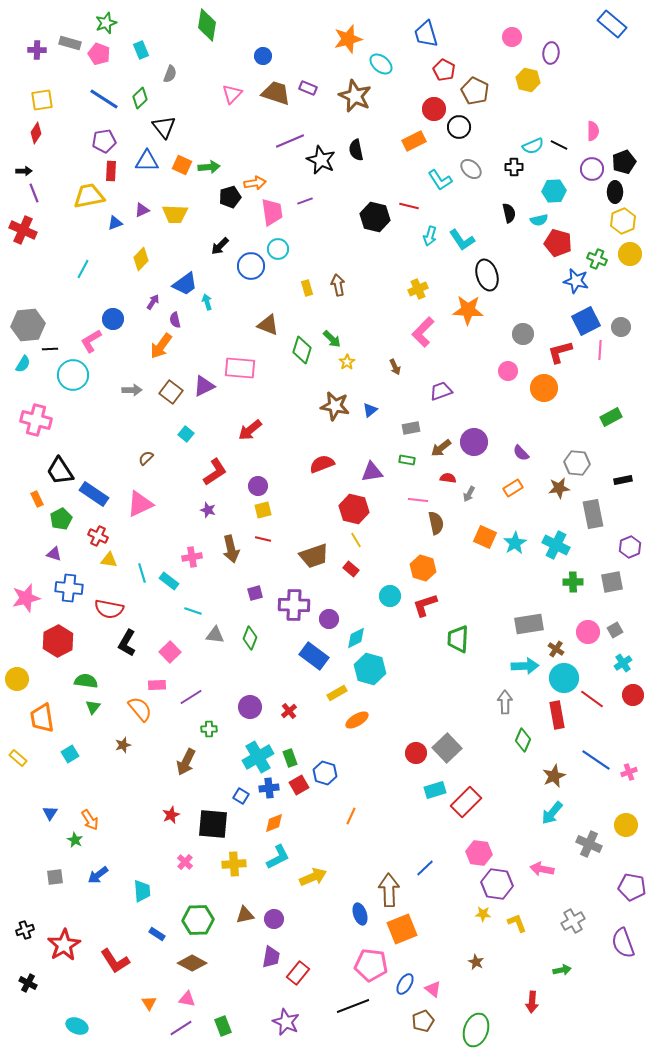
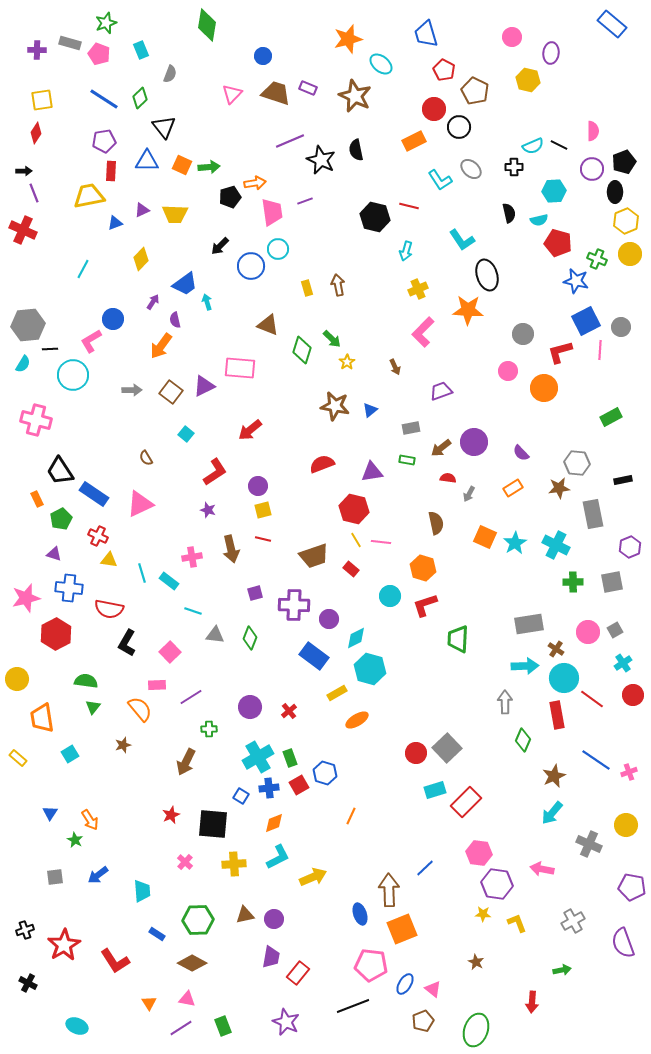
yellow hexagon at (623, 221): moved 3 px right
cyan arrow at (430, 236): moved 24 px left, 15 px down
brown semicircle at (146, 458): rotated 77 degrees counterclockwise
pink line at (418, 500): moved 37 px left, 42 px down
red hexagon at (58, 641): moved 2 px left, 7 px up
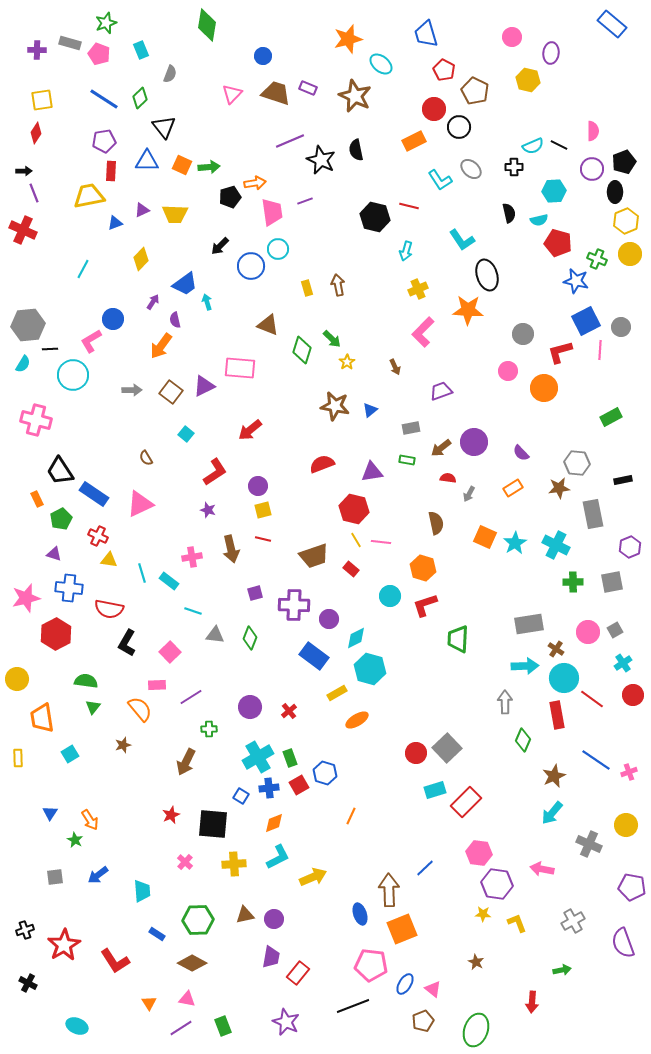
yellow rectangle at (18, 758): rotated 48 degrees clockwise
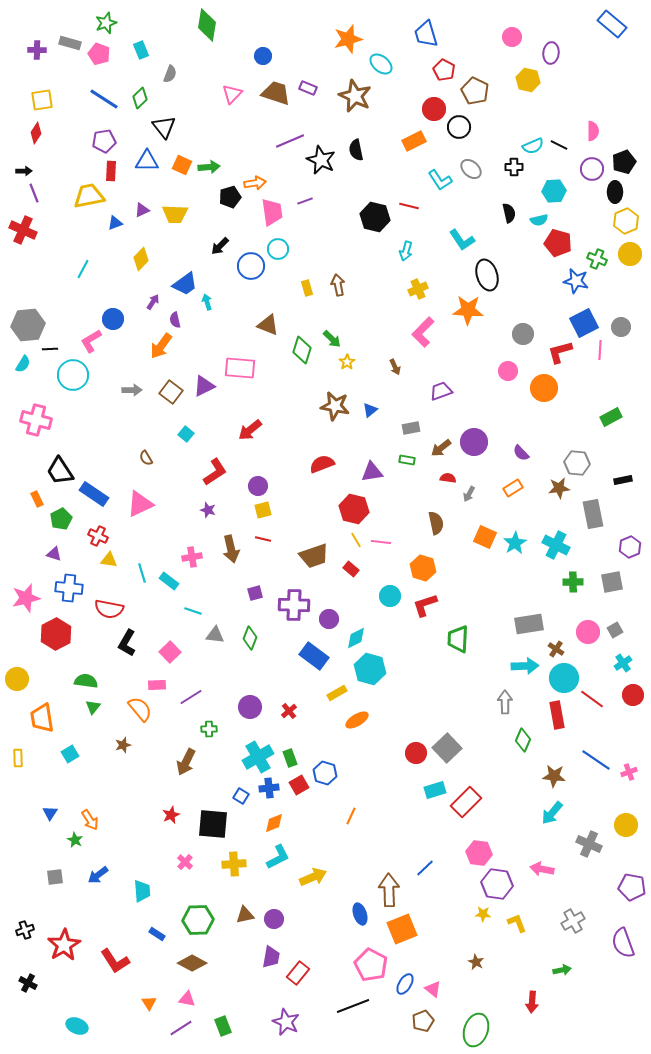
blue square at (586, 321): moved 2 px left, 2 px down
brown star at (554, 776): rotated 30 degrees clockwise
pink pentagon at (371, 965): rotated 20 degrees clockwise
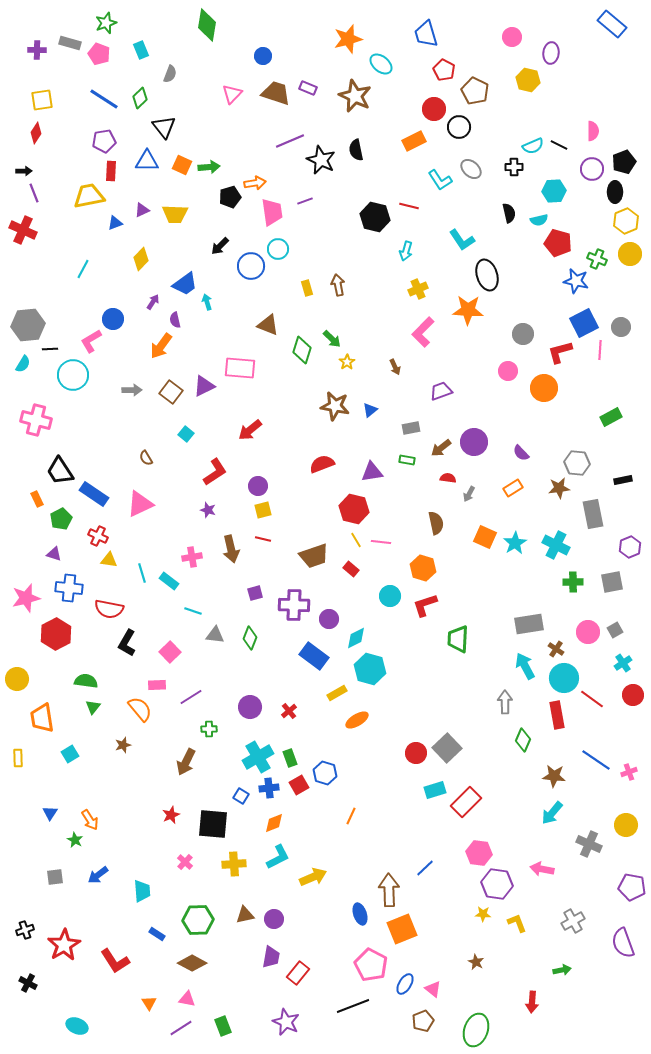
cyan arrow at (525, 666): rotated 116 degrees counterclockwise
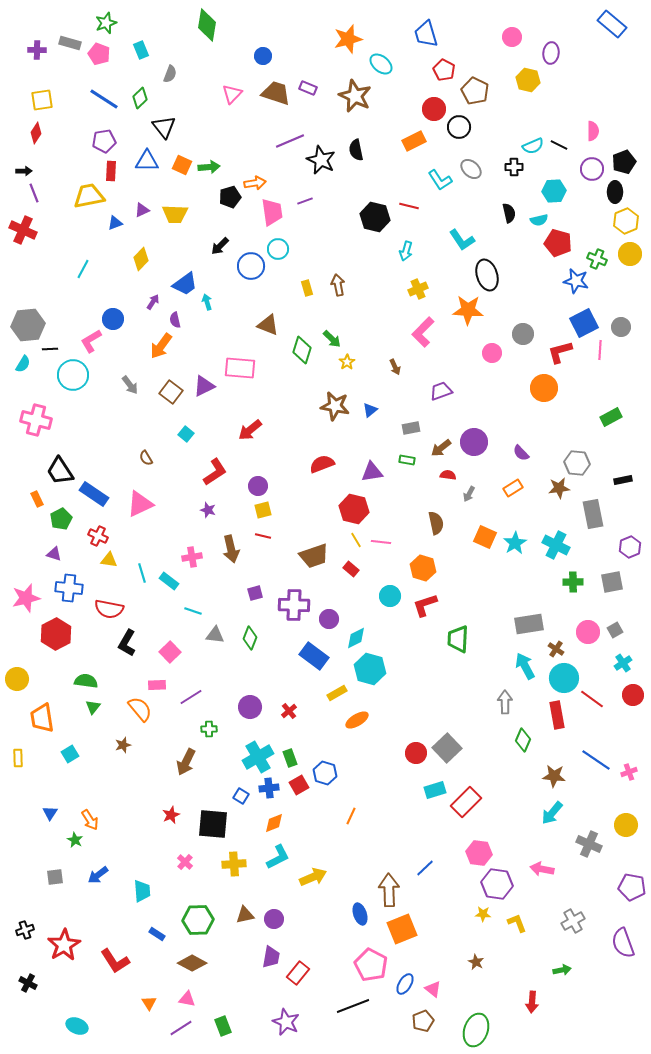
pink circle at (508, 371): moved 16 px left, 18 px up
gray arrow at (132, 390): moved 2 px left, 5 px up; rotated 54 degrees clockwise
red semicircle at (448, 478): moved 3 px up
red line at (263, 539): moved 3 px up
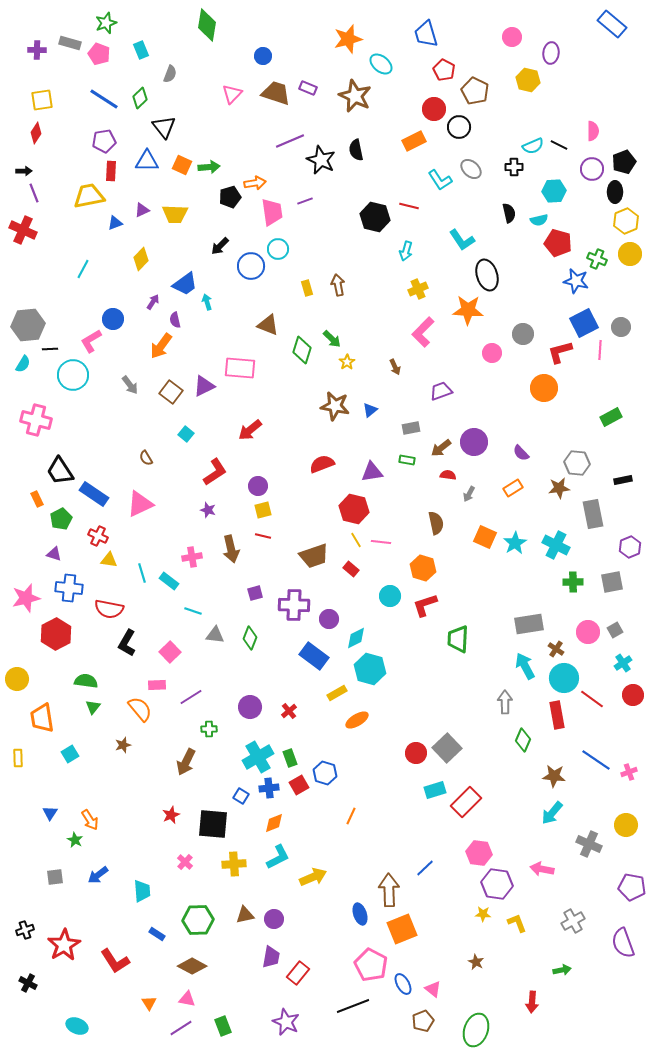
brown diamond at (192, 963): moved 3 px down
blue ellipse at (405, 984): moved 2 px left; rotated 60 degrees counterclockwise
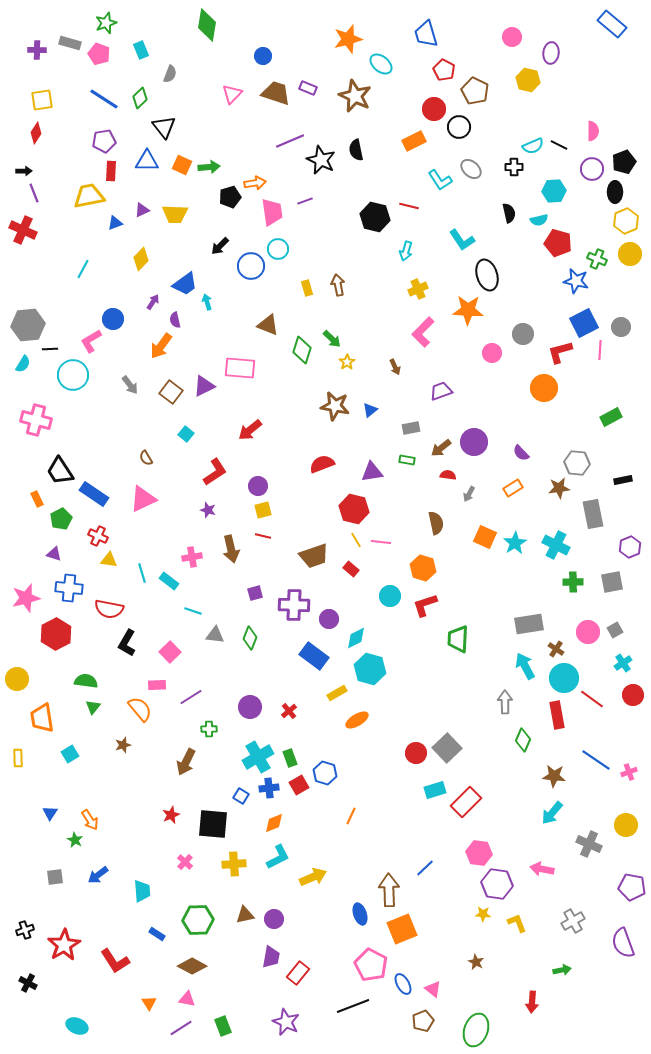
pink triangle at (140, 504): moved 3 px right, 5 px up
